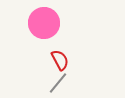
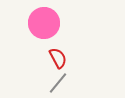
red semicircle: moved 2 px left, 2 px up
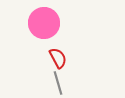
gray line: rotated 55 degrees counterclockwise
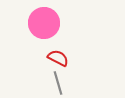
red semicircle: rotated 35 degrees counterclockwise
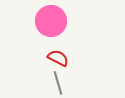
pink circle: moved 7 px right, 2 px up
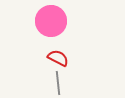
gray line: rotated 10 degrees clockwise
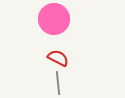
pink circle: moved 3 px right, 2 px up
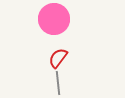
red semicircle: rotated 80 degrees counterclockwise
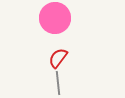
pink circle: moved 1 px right, 1 px up
